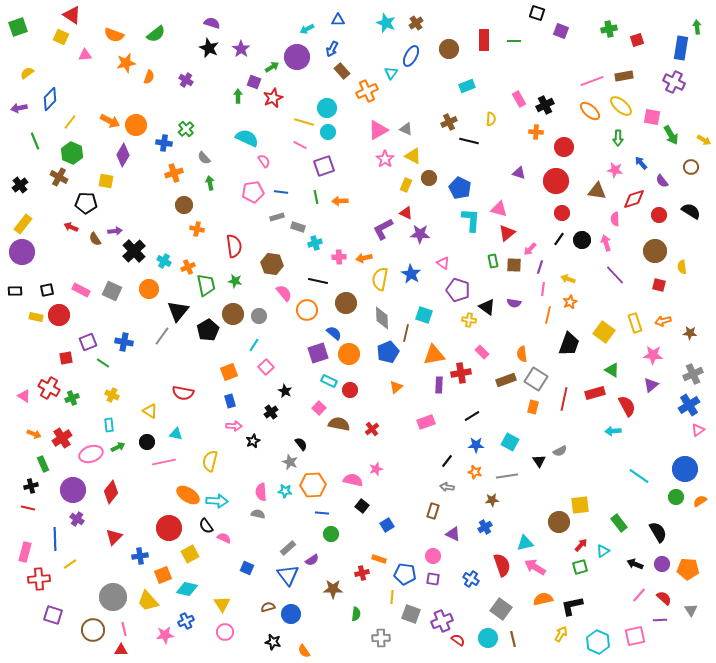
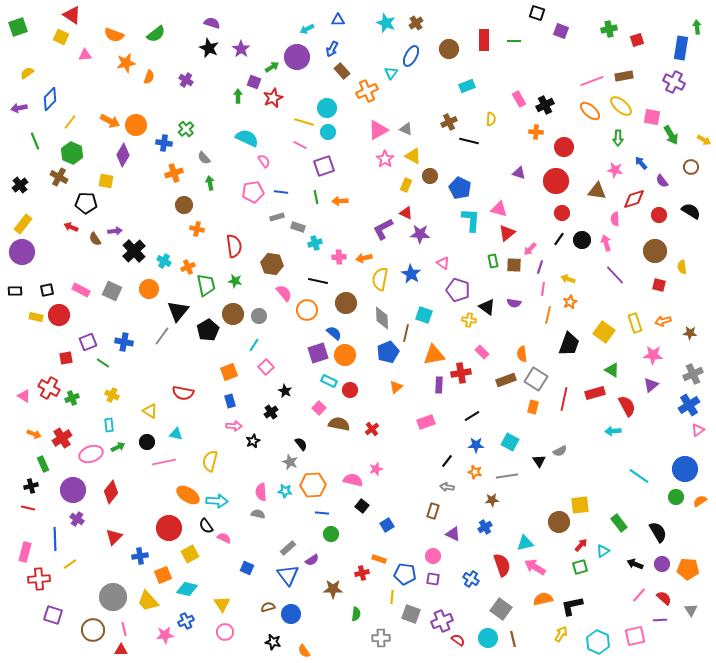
brown circle at (429, 178): moved 1 px right, 2 px up
orange circle at (349, 354): moved 4 px left, 1 px down
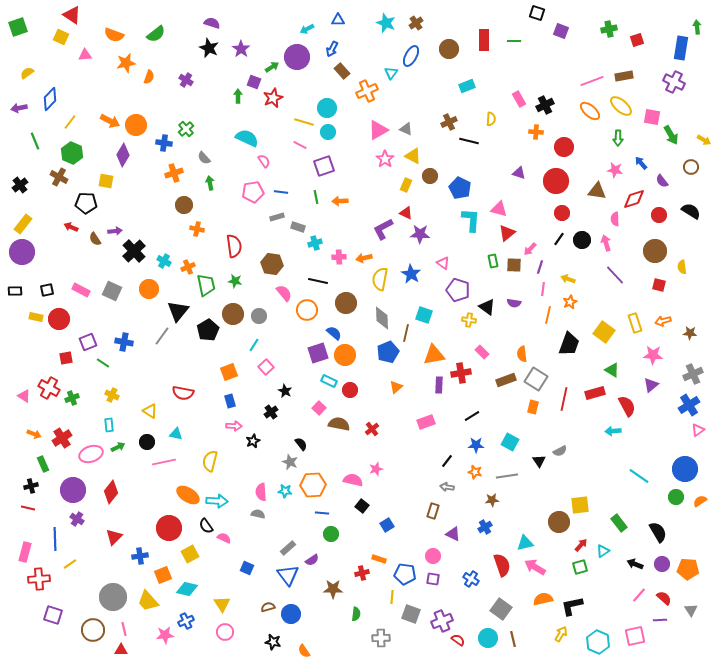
red circle at (59, 315): moved 4 px down
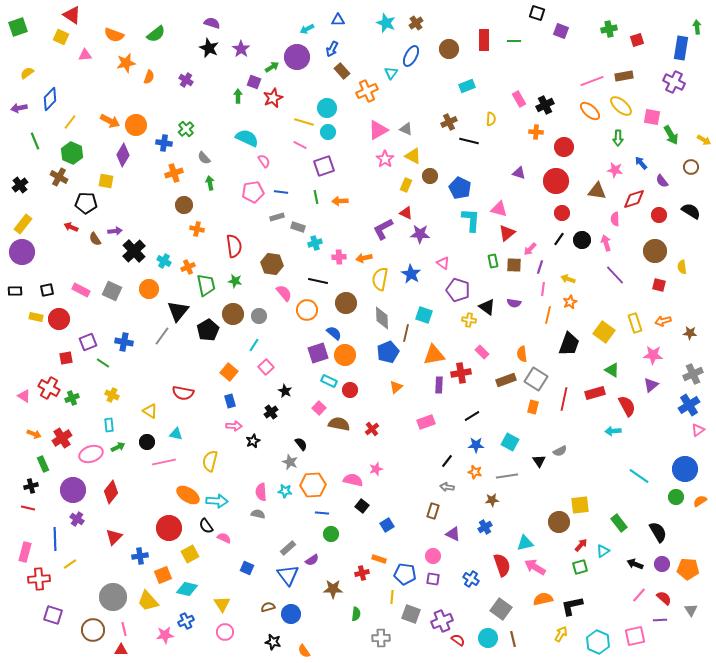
orange square at (229, 372): rotated 30 degrees counterclockwise
